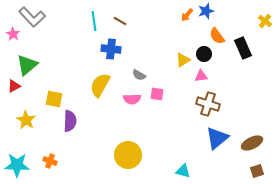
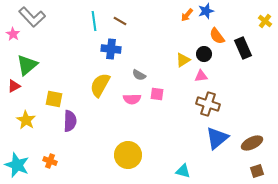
cyan star: rotated 20 degrees clockwise
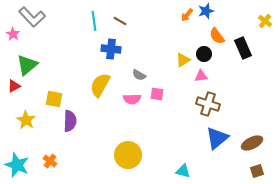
orange cross: rotated 16 degrees clockwise
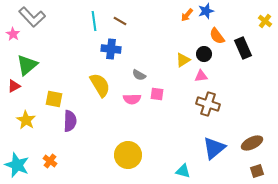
yellow semicircle: rotated 120 degrees clockwise
blue triangle: moved 3 px left, 10 px down
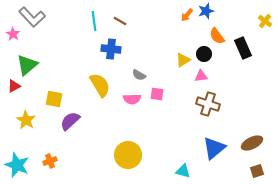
purple semicircle: rotated 135 degrees counterclockwise
orange cross: rotated 32 degrees clockwise
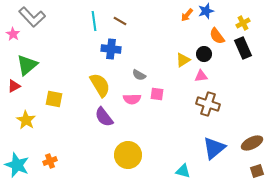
yellow cross: moved 22 px left, 2 px down; rotated 24 degrees clockwise
purple semicircle: moved 34 px right, 4 px up; rotated 85 degrees counterclockwise
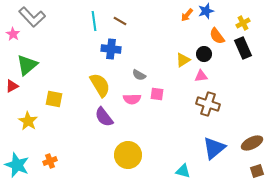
red triangle: moved 2 px left
yellow star: moved 2 px right, 1 px down
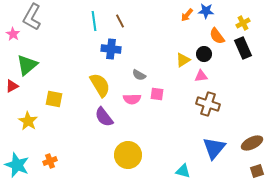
blue star: rotated 21 degrees clockwise
gray L-shape: rotated 72 degrees clockwise
brown line: rotated 32 degrees clockwise
blue triangle: rotated 10 degrees counterclockwise
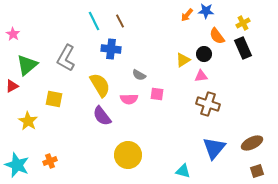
gray L-shape: moved 34 px right, 41 px down
cyan line: rotated 18 degrees counterclockwise
pink semicircle: moved 3 px left
purple semicircle: moved 2 px left, 1 px up
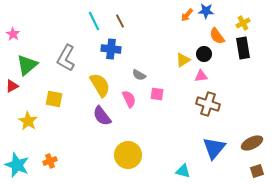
black rectangle: rotated 15 degrees clockwise
pink semicircle: rotated 114 degrees counterclockwise
